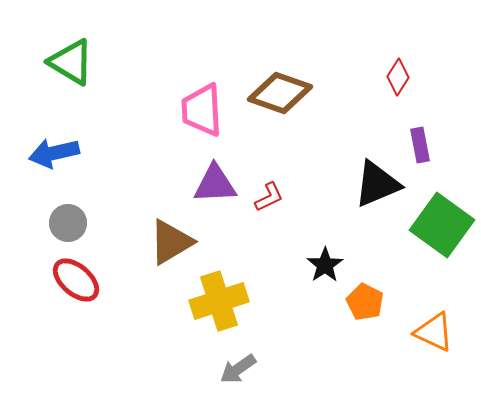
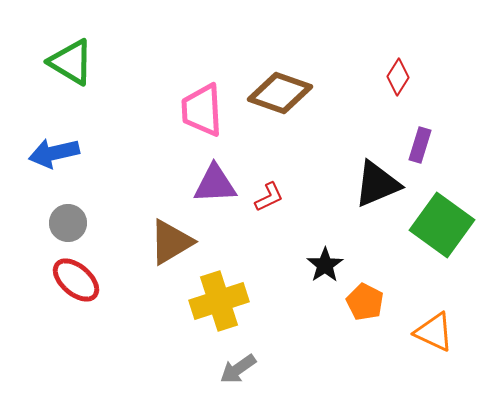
purple rectangle: rotated 28 degrees clockwise
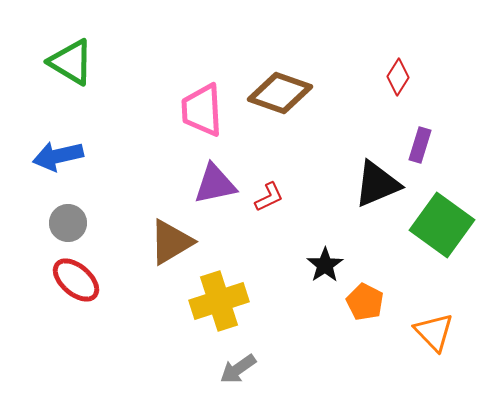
blue arrow: moved 4 px right, 3 px down
purple triangle: rotated 9 degrees counterclockwise
orange triangle: rotated 21 degrees clockwise
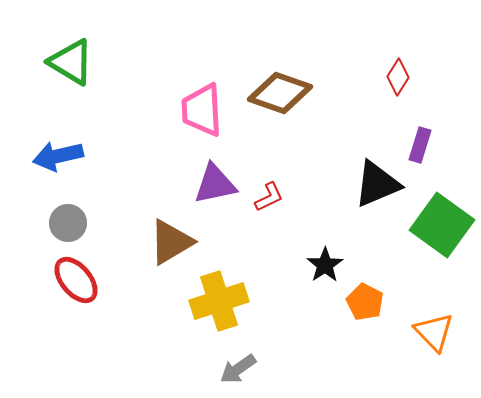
red ellipse: rotated 9 degrees clockwise
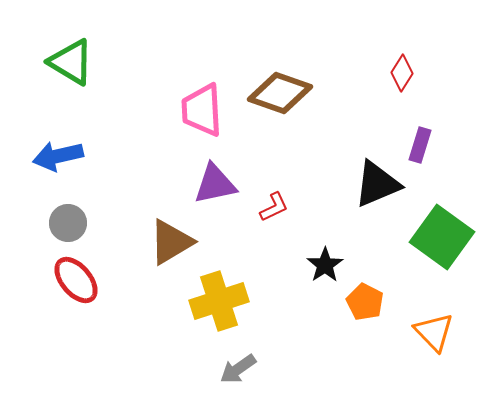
red diamond: moved 4 px right, 4 px up
red L-shape: moved 5 px right, 10 px down
green square: moved 12 px down
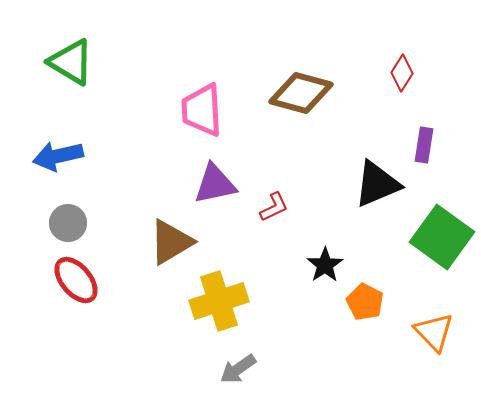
brown diamond: moved 21 px right; rotated 4 degrees counterclockwise
purple rectangle: moved 4 px right; rotated 8 degrees counterclockwise
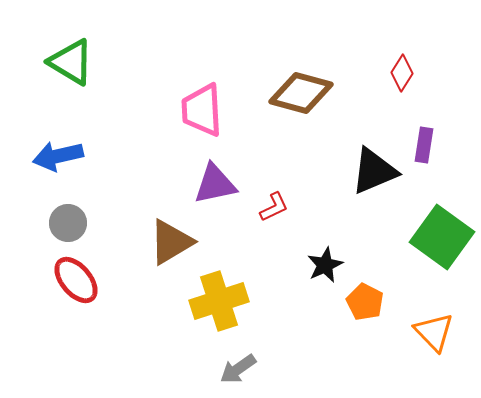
black triangle: moved 3 px left, 13 px up
black star: rotated 9 degrees clockwise
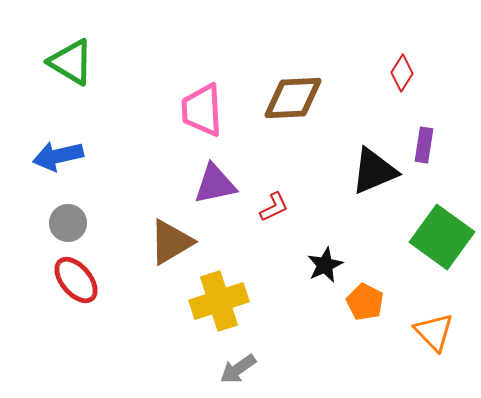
brown diamond: moved 8 px left, 5 px down; rotated 18 degrees counterclockwise
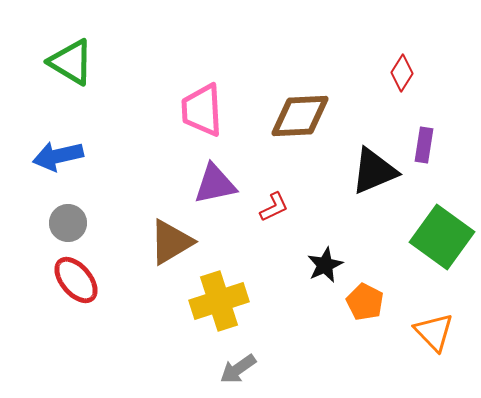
brown diamond: moved 7 px right, 18 px down
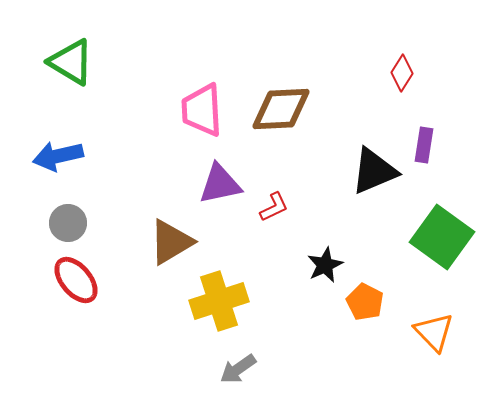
brown diamond: moved 19 px left, 7 px up
purple triangle: moved 5 px right
